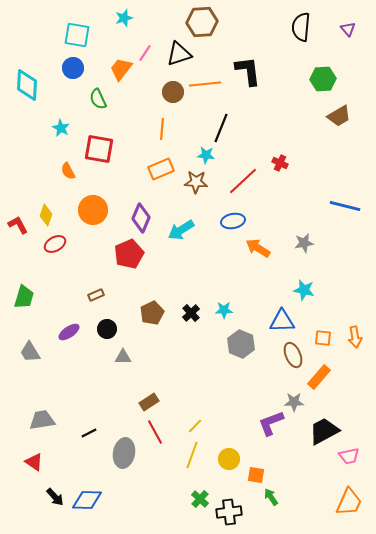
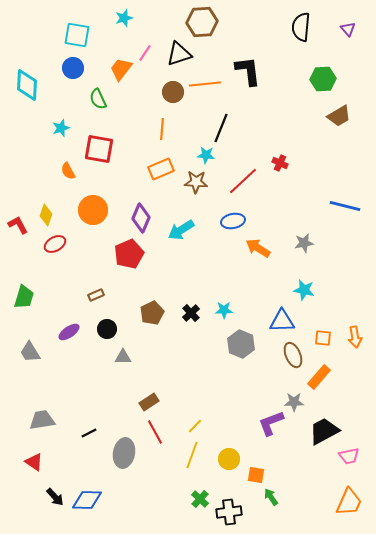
cyan star at (61, 128): rotated 24 degrees clockwise
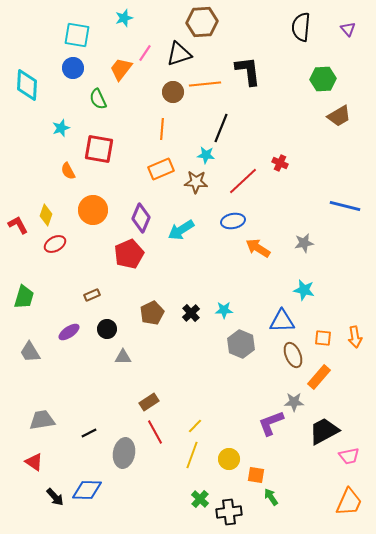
brown rectangle at (96, 295): moved 4 px left
blue diamond at (87, 500): moved 10 px up
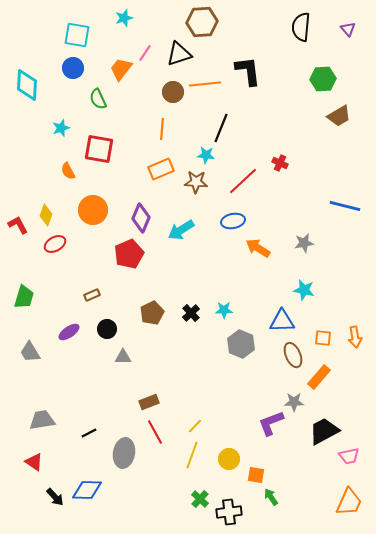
brown rectangle at (149, 402): rotated 12 degrees clockwise
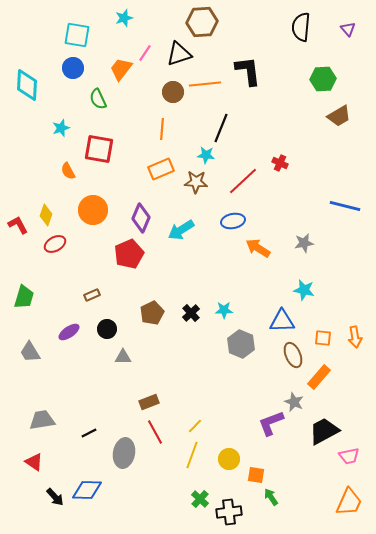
gray star at (294, 402): rotated 24 degrees clockwise
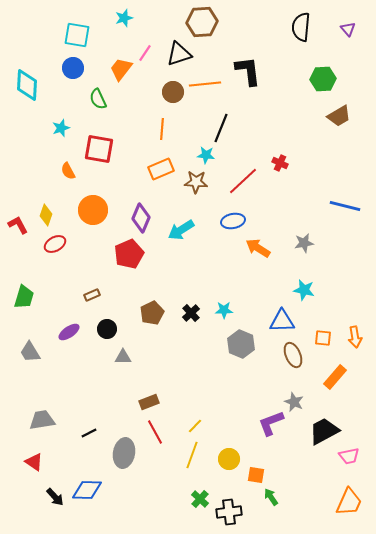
orange rectangle at (319, 377): moved 16 px right
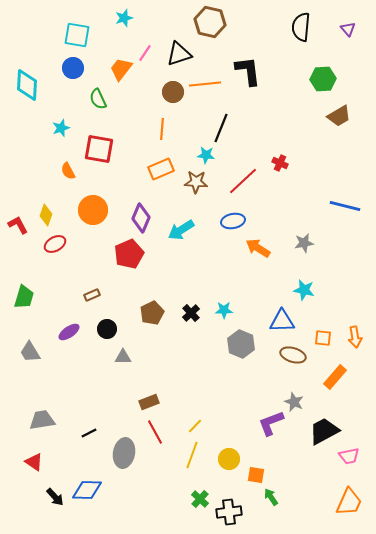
brown hexagon at (202, 22): moved 8 px right; rotated 16 degrees clockwise
brown ellipse at (293, 355): rotated 50 degrees counterclockwise
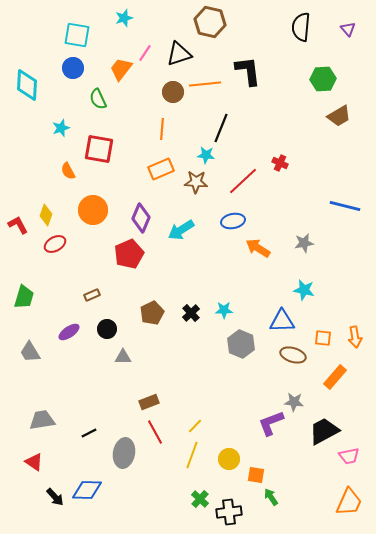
gray star at (294, 402): rotated 18 degrees counterclockwise
